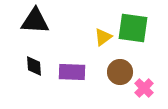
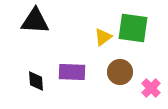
black diamond: moved 2 px right, 15 px down
pink cross: moved 7 px right
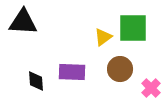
black triangle: moved 12 px left, 1 px down
green square: rotated 8 degrees counterclockwise
brown circle: moved 3 px up
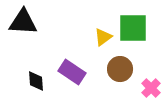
purple rectangle: rotated 32 degrees clockwise
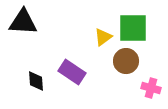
brown circle: moved 6 px right, 8 px up
pink cross: rotated 30 degrees counterclockwise
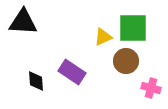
yellow triangle: rotated 12 degrees clockwise
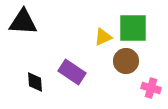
black diamond: moved 1 px left, 1 px down
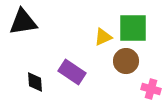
black triangle: rotated 12 degrees counterclockwise
pink cross: moved 1 px down
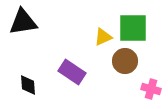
brown circle: moved 1 px left
black diamond: moved 7 px left, 3 px down
